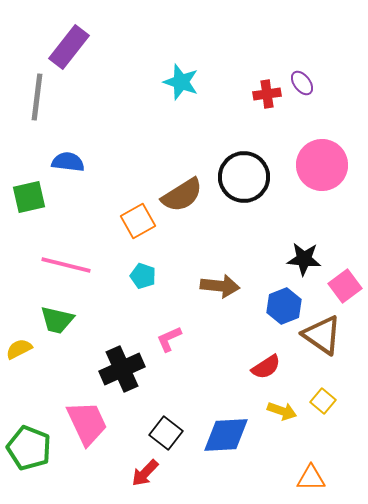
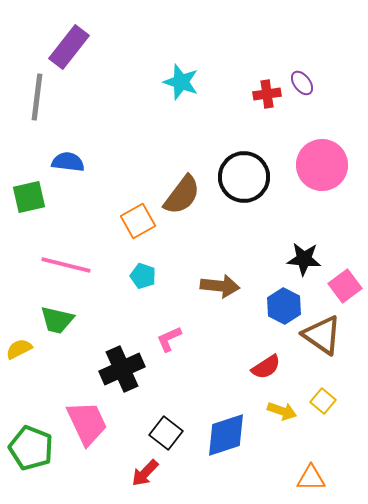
brown semicircle: rotated 21 degrees counterclockwise
blue hexagon: rotated 12 degrees counterclockwise
blue diamond: rotated 15 degrees counterclockwise
green pentagon: moved 2 px right
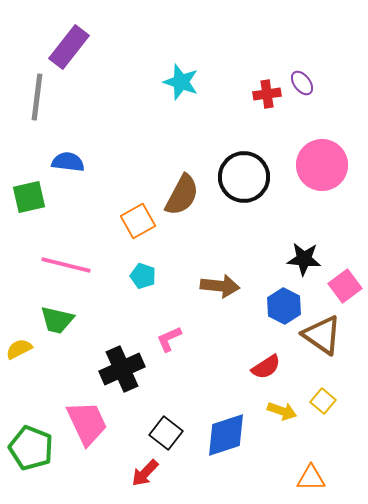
brown semicircle: rotated 9 degrees counterclockwise
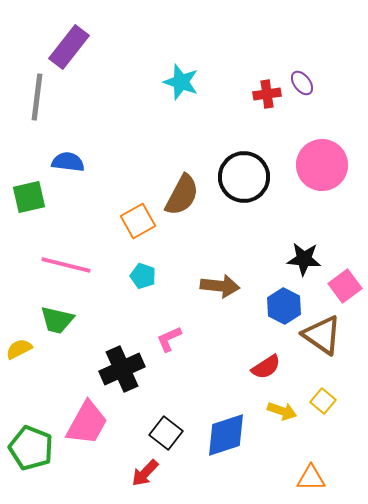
pink trapezoid: rotated 54 degrees clockwise
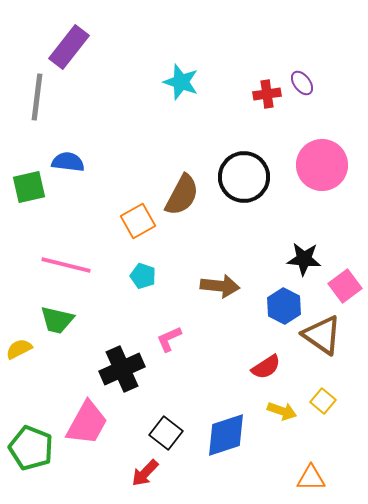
green square: moved 10 px up
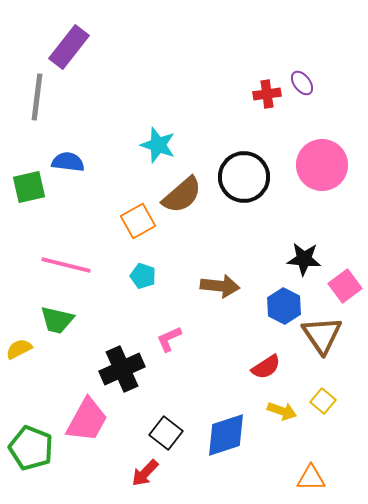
cyan star: moved 23 px left, 63 px down
brown semicircle: rotated 21 degrees clockwise
brown triangle: rotated 21 degrees clockwise
pink trapezoid: moved 3 px up
